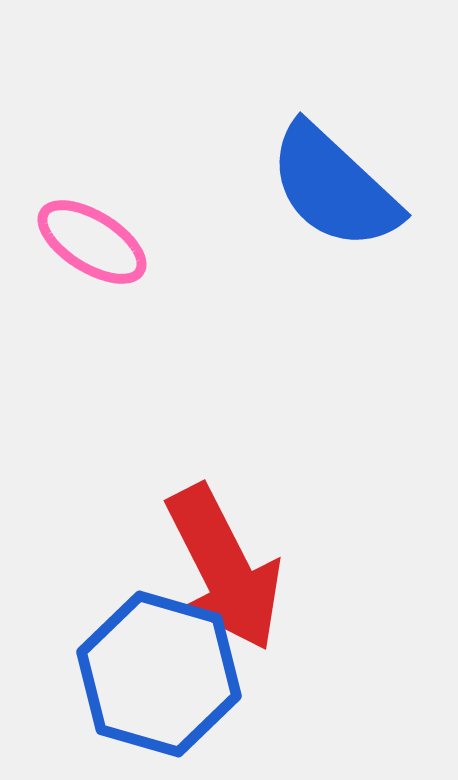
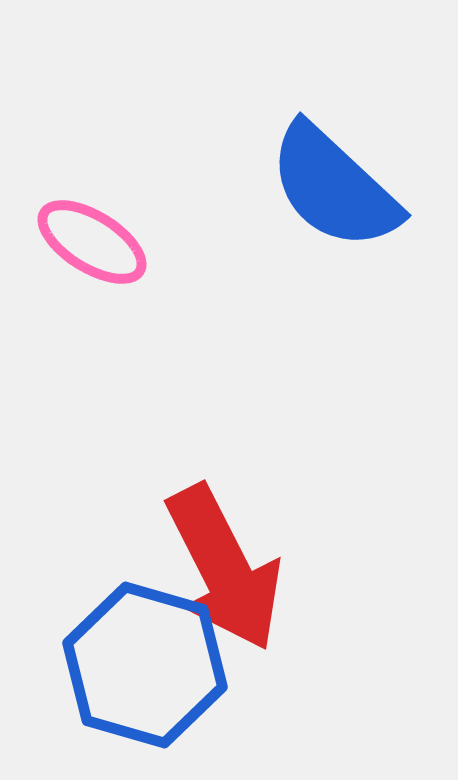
blue hexagon: moved 14 px left, 9 px up
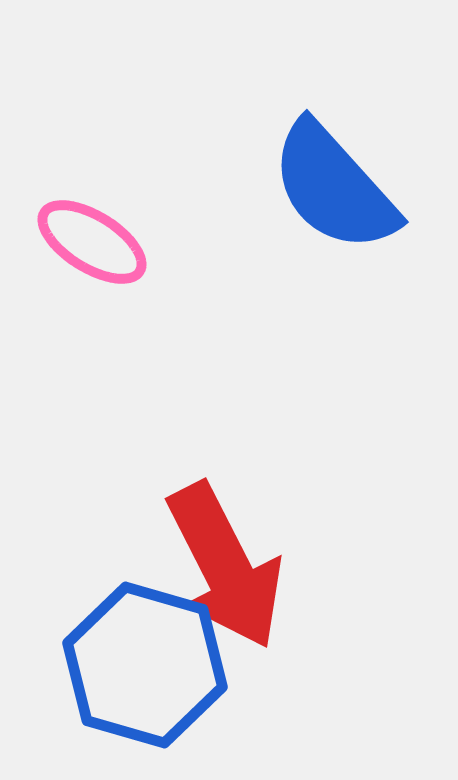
blue semicircle: rotated 5 degrees clockwise
red arrow: moved 1 px right, 2 px up
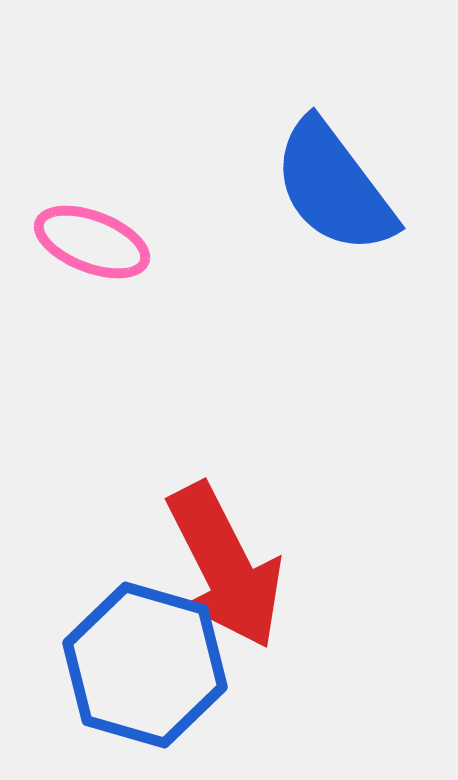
blue semicircle: rotated 5 degrees clockwise
pink ellipse: rotated 11 degrees counterclockwise
